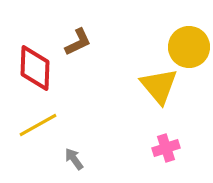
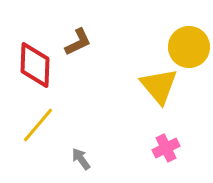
red diamond: moved 3 px up
yellow line: rotated 21 degrees counterclockwise
pink cross: rotated 8 degrees counterclockwise
gray arrow: moved 7 px right
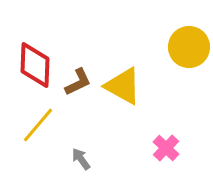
brown L-shape: moved 40 px down
yellow triangle: moved 36 px left; rotated 21 degrees counterclockwise
pink cross: rotated 20 degrees counterclockwise
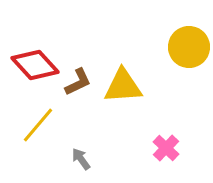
red diamond: rotated 45 degrees counterclockwise
yellow triangle: rotated 33 degrees counterclockwise
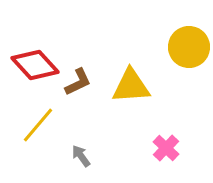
yellow triangle: moved 8 px right
gray arrow: moved 3 px up
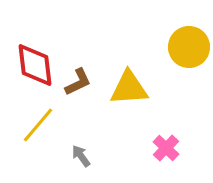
red diamond: rotated 36 degrees clockwise
yellow triangle: moved 2 px left, 2 px down
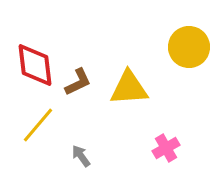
pink cross: rotated 16 degrees clockwise
